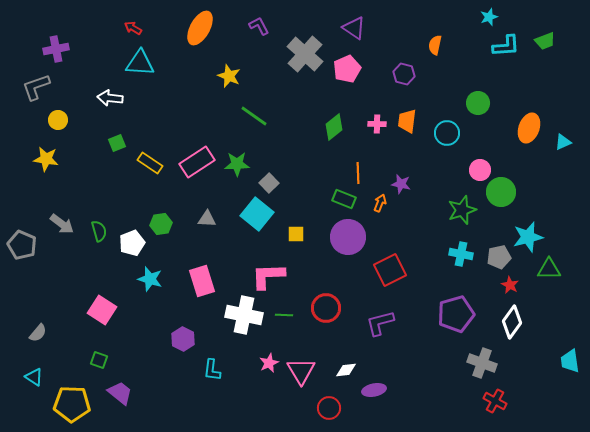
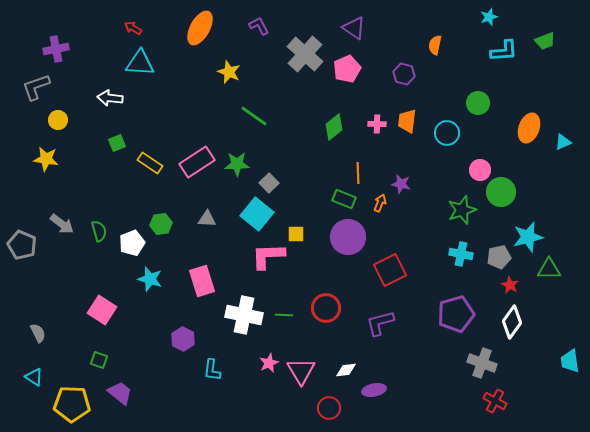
cyan L-shape at (506, 46): moved 2 px left, 5 px down
yellow star at (229, 76): moved 4 px up
pink L-shape at (268, 276): moved 20 px up
gray semicircle at (38, 333): rotated 66 degrees counterclockwise
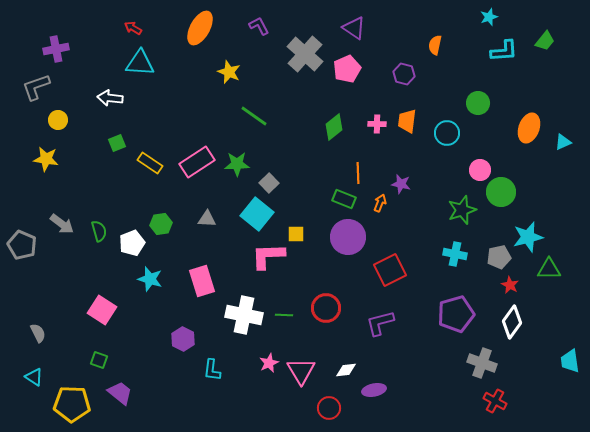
green trapezoid at (545, 41): rotated 30 degrees counterclockwise
cyan cross at (461, 254): moved 6 px left
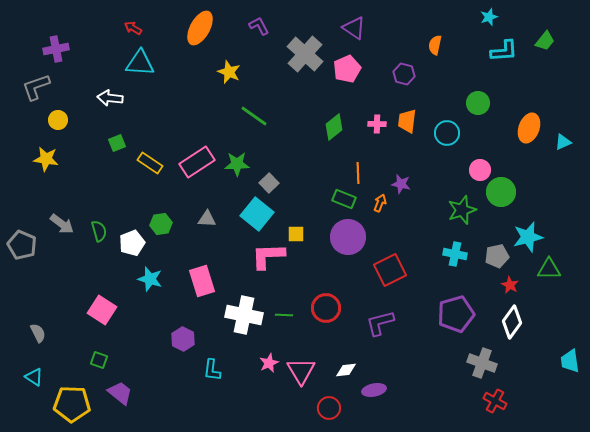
gray pentagon at (499, 257): moved 2 px left, 1 px up
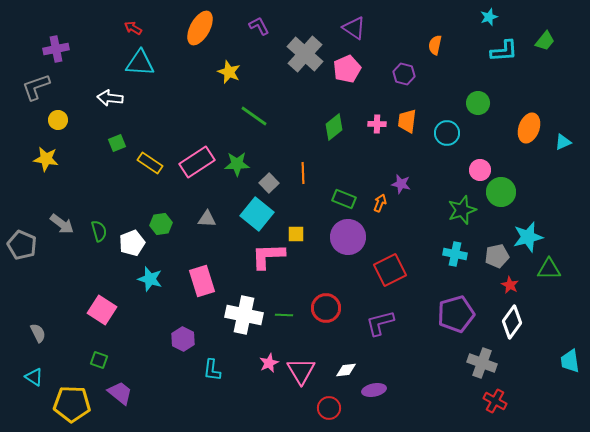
orange line at (358, 173): moved 55 px left
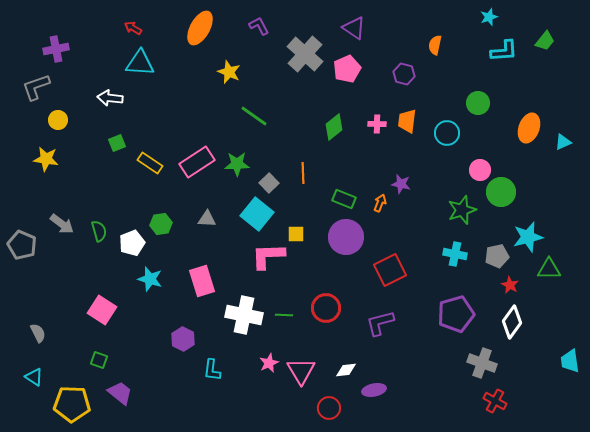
purple circle at (348, 237): moved 2 px left
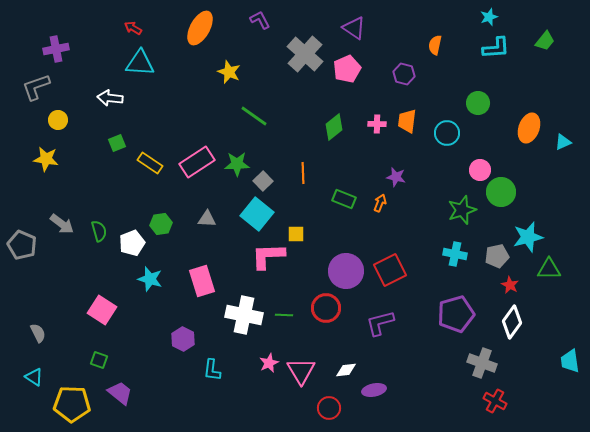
purple L-shape at (259, 26): moved 1 px right, 6 px up
cyan L-shape at (504, 51): moved 8 px left, 3 px up
gray square at (269, 183): moved 6 px left, 2 px up
purple star at (401, 184): moved 5 px left, 7 px up
purple circle at (346, 237): moved 34 px down
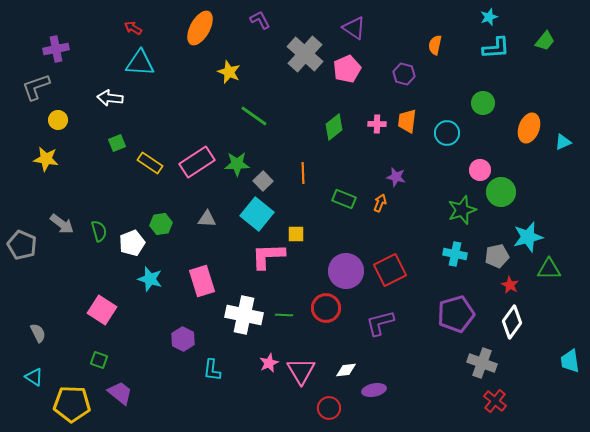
green circle at (478, 103): moved 5 px right
red cross at (495, 401): rotated 10 degrees clockwise
